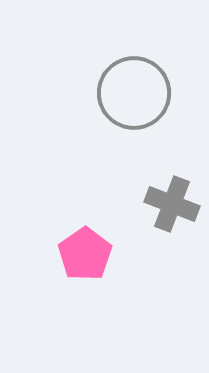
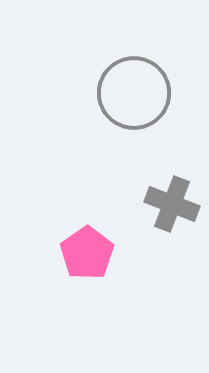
pink pentagon: moved 2 px right, 1 px up
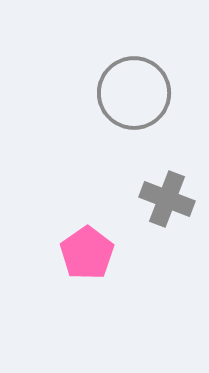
gray cross: moved 5 px left, 5 px up
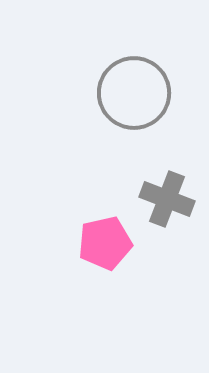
pink pentagon: moved 18 px right, 10 px up; rotated 22 degrees clockwise
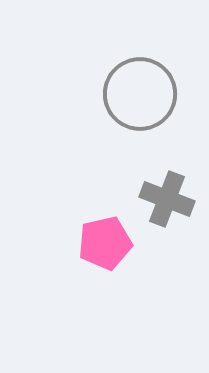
gray circle: moved 6 px right, 1 px down
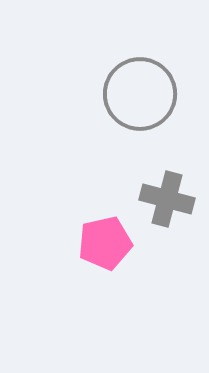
gray cross: rotated 6 degrees counterclockwise
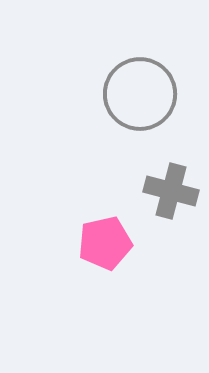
gray cross: moved 4 px right, 8 px up
